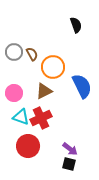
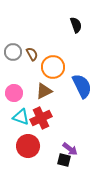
gray circle: moved 1 px left
black square: moved 5 px left, 4 px up
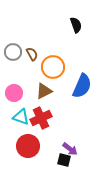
blue semicircle: rotated 50 degrees clockwise
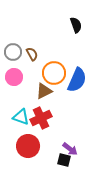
orange circle: moved 1 px right, 6 px down
blue semicircle: moved 5 px left, 6 px up
pink circle: moved 16 px up
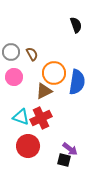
gray circle: moved 2 px left
blue semicircle: moved 2 px down; rotated 15 degrees counterclockwise
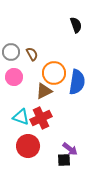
black square: rotated 16 degrees counterclockwise
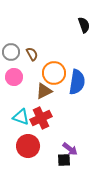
black semicircle: moved 8 px right
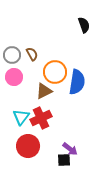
gray circle: moved 1 px right, 3 px down
orange circle: moved 1 px right, 1 px up
cyan triangle: rotated 48 degrees clockwise
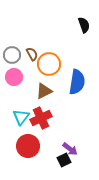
orange circle: moved 6 px left, 8 px up
black square: rotated 24 degrees counterclockwise
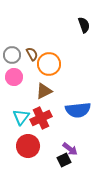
blue semicircle: moved 1 px right, 28 px down; rotated 75 degrees clockwise
